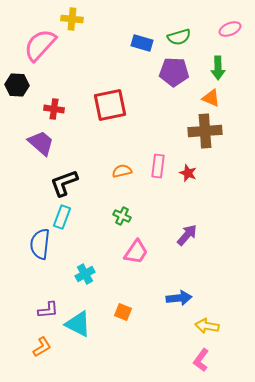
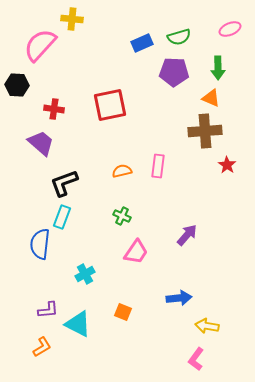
blue rectangle: rotated 40 degrees counterclockwise
red star: moved 39 px right, 8 px up; rotated 12 degrees clockwise
pink L-shape: moved 5 px left, 1 px up
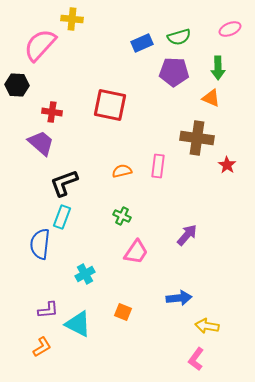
red square: rotated 24 degrees clockwise
red cross: moved 2 px left, 3 px down
brown cross: moved 8 px left, 7 px down; rotated 12 degrees clockwise
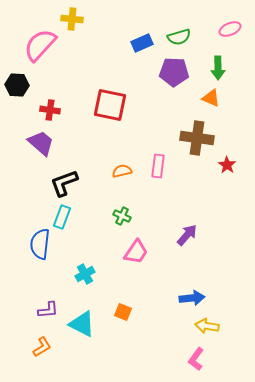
red cross: moved 2 px left, 2 px up
blue arrow: moved 13 px right
cyan triangle: moved 4 px right
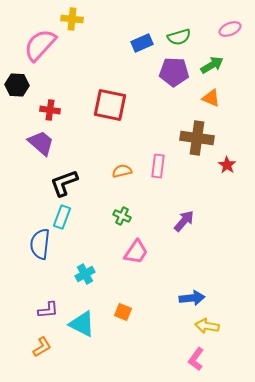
green arrow: moved 6 px left, 3 px up; rotated 120 degrees counterclockwise
purple arrow: moved 3 px left, 14 px up
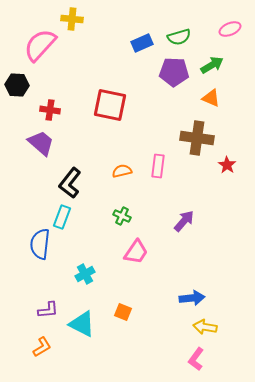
black L-shape: moved 6 px right; rotated 32 degrees counterclockwise
yellow arrow: moved 2 px left, 1 px down
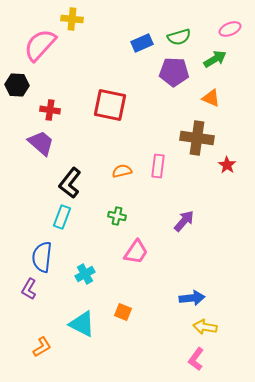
green arrow: moved 3 px right, 6 px up
green cross: moved 5 px left; rotated 12 degrees counterclockwise
blue semicircle: moved 2 px right, 13 px down
purple L-shape: moved 19 px left, 21 px up; rotated 125 degrees clockwise
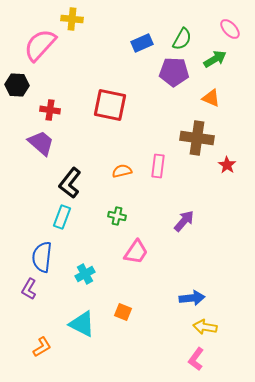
pink ellipse: rotated 70 degrees clockwise
green semicircle: moved 3 px right, 2 px down; rotated 45 degrees counterclockwise
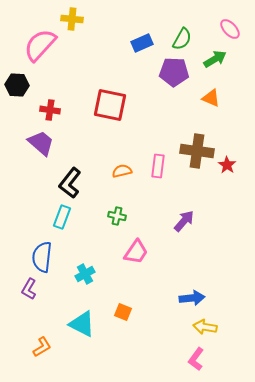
brown cross: moved 13 px down
